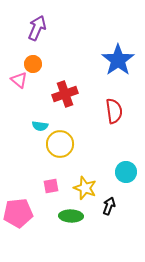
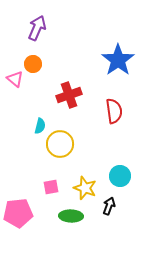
pink triangle: moved 4 px left, 1 px up
red cross: moved 4 px right, 1 px down
cyan semicircle: rotated 84 degrees counterclockwise
cyan circle: moved 6 px left, 4 px down
pink square: moved 1 px down
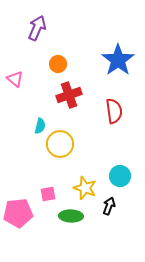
orange circle: moved 25 px right
pink square: moved 3 px left, 7 px down
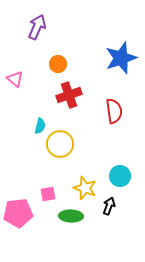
purple arrow: moved 1 px up
blue star: moved 3 px right, 2 px up; rotated 16 degrees clockwise
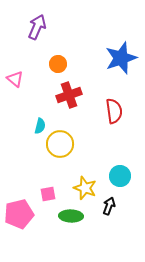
pink pentagon: moved 1 px right, 1 px down; rotated 8 degrees counterclockwise
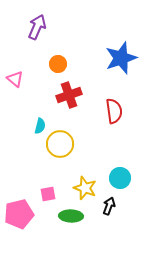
cyan circle: moved 2 px down
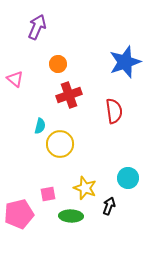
blue star: moved 4 px right, 4 px down
cyan circle: moved 8 px right
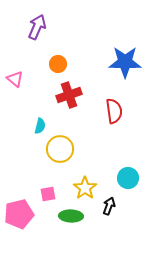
blue star: rotated 20 degrees clockwise
yellow circle: moved 5 px down
yellow star: rotated 15 degrees clockwise
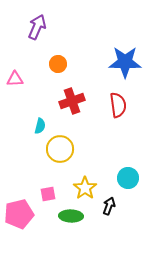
pink triangle: rotated 42 degrees counterclockwise
red cross: moved 3 px right, 6 px down
red semicircle: moved 4 px right, 6 px up
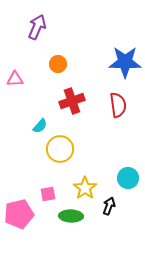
cyan semicircle: rotated 28 degrees clockwise
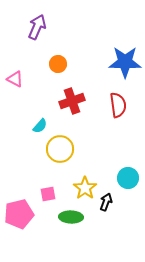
pink triangle: rotated 30 degrees clockwise
black arrow: moved 3 px left, 4 px up
green ellipse: moved 1 px down
